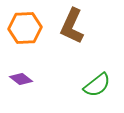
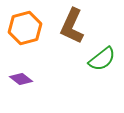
orange hexagon: rotated 12 degrees counterclockwise
green semicircle: moved 5 px right, 26 px up
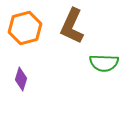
green semicircle: moved 2 px right, 4 px down; rotated 40 degrees clockwise
purple diamond: rotated 70 degrees clockwise
